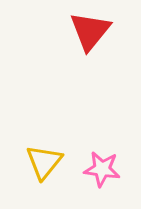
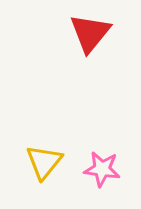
red triangle: moved 2 px down
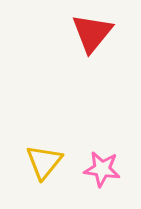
red triangle: moved 2 px right
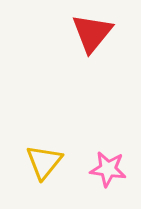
pink star: moved 6 px right
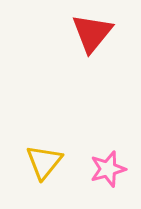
pink star: rotated 24 degrees counterclockwise
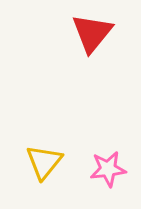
pink star: rotated 9 degrees clockwise
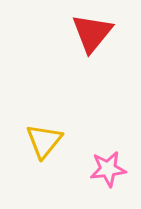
yellow triangle: moved 21 px up
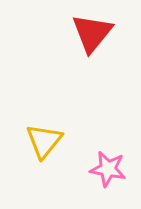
pink star: rotated 18 degrees clockwise
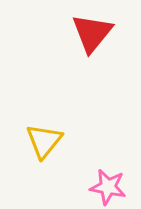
pink star: moved 18 px down
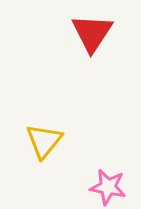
red triangle: rotated 6 degrees counterclockwise
